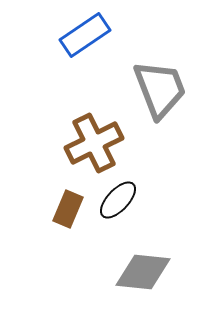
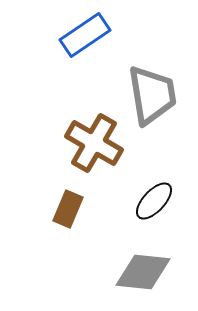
gray trapezoid: moved 8 px left, 6 px down; rotated 12 degrees clockwise
brown cross: rotated 34 degrees counterclockwise
black ellipse: moved 36 px right, 1 px down
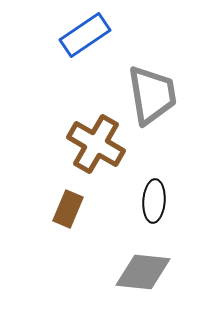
brown cross: moved 2 px right, 1 px down
black ellipse: rotated 39 degrees counterclockwise
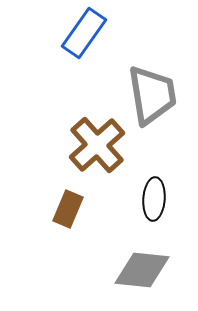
blue rectangle: moved 1 px left, 2 px up; rotated 21 degrees counterclockwise
brown cross: moved 1 px right, 1 px down; rotated 18 degrees clockwise
black ellipse: moved 2 px up
gray diamond: moved 1 px left, 2 px up
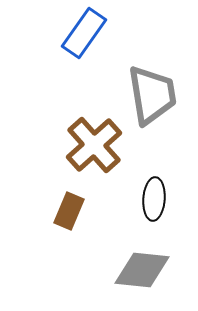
brown cross: moved 3 px left
brown rectangle: moved 1 px right, 2 px down
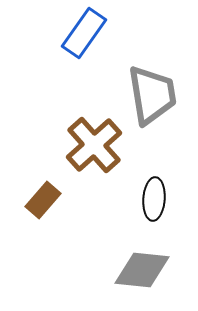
brown rectangle: moved 26 px left, 11 px up; rotated 18 degrees clockwise
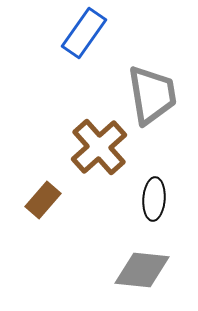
brown cross: moved 5 px right, 2 px down
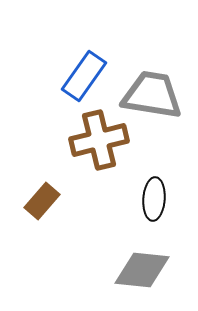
blue rectangle: moved 43 px down
gray trapezoid: rotated 72 degrees counterclockwise
brown cross: moved 7 px up; rotated 28 degrees clockwise
brown rectangle: moved 1 px left, 1 px down
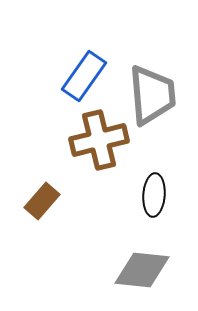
gray trapezoid: rotated 76 degrees clockwise
black ellipse: moved 4 px up
